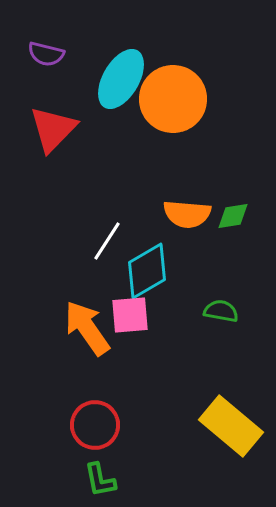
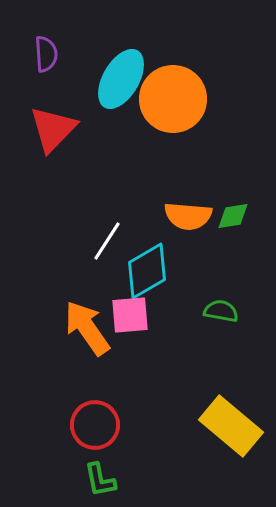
purple semicircle: rotated 108 degrees counterclockwise
orange semicircle: moved 1 px right, 2 px down
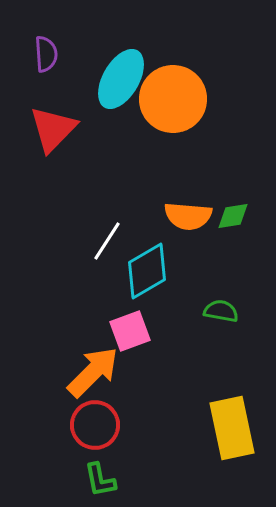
pink square: moved 16 px down; rotated 15 degrees counterclockwise
orange arrow: moved 6 px right, 44 px down; rotated 80 degrees clockwise
yellow rectangle: moved 1 px right, 2 px down; rotated 38 degrees clockwise
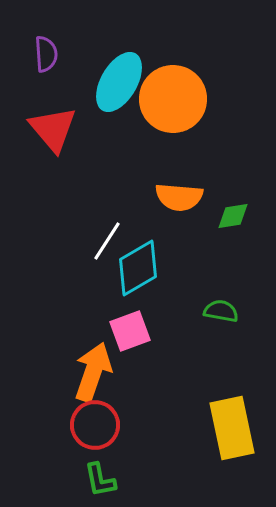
cyan ellipse: moved 2 px left, 3 px down
red triangle: rotated 24 degrees counterclockwise
orange semicircle: moved 9 px left, 19 px up
cyan diamond: moved 9 px left, 3 px up
orange arrow: rotated 26 degrees counterclockwise
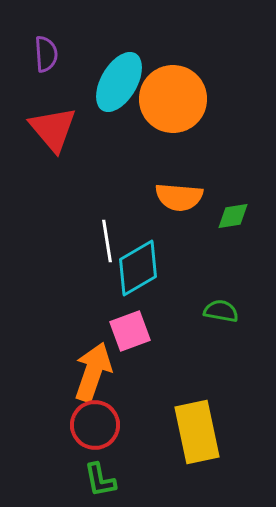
white line: rotated 42 degrees counterclockwise
yellow rectangle: moved 35 px left, 4 px down
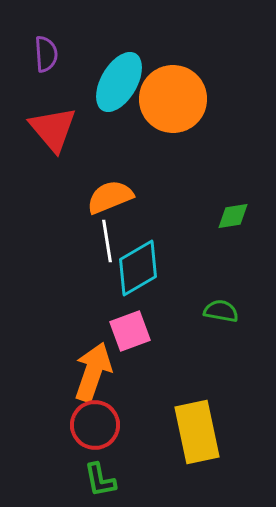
orange semicircle: moved 69 px left; rotated 153 degrees clockwise
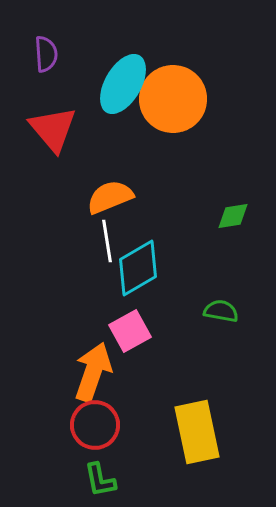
cyan ellipse: moved 4 px right, 2 px down
pink square: rotated 9 degrees counterclockwise
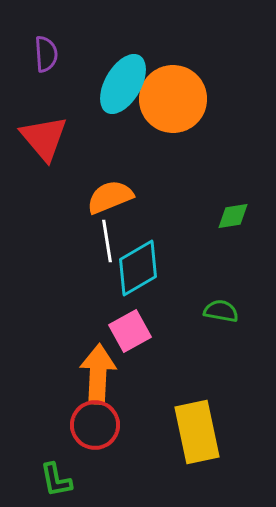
red triangle: moved 9 px left, 9 px down
orange arrow: moved 5 px right, 2 px down; rotated 16 degrees counterclockwise
green L-shape: moved 44 px left
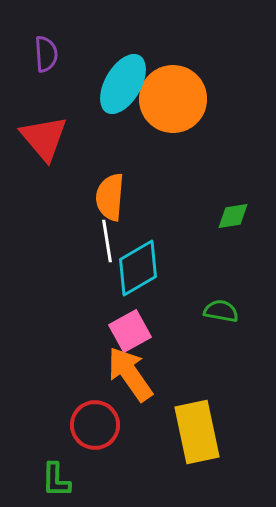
orange semicircle: rotated 63 degrees counterclockwise
orange arrow: moved 32 px right; rotated 38 degrees counterclockwise
green L-shape: rotated 12 degrees clockwise
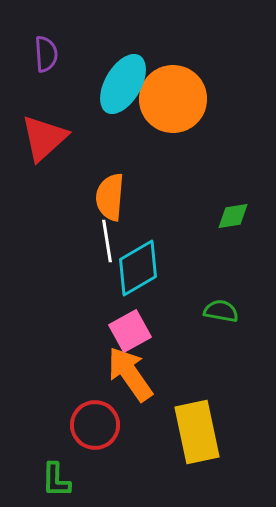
red triangle: rotated 28 degrees clockwise
